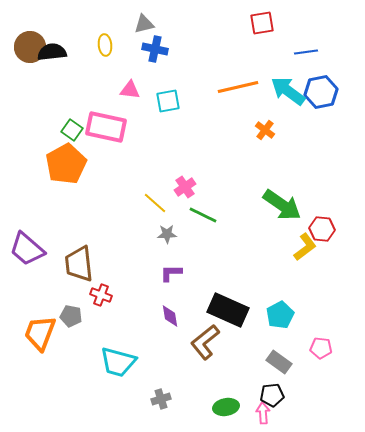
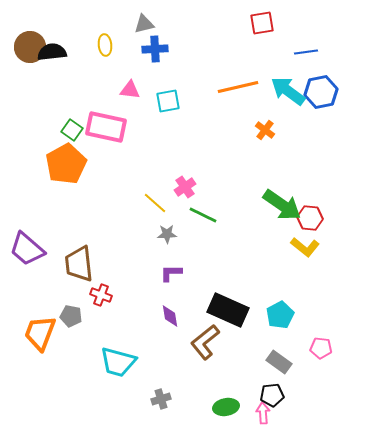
blue cross: rotated 15 degrees counterclockwise
red hexagon: moved 12 px left, 11 px up
yellow L-shape: rotated 76 degrees clockwise
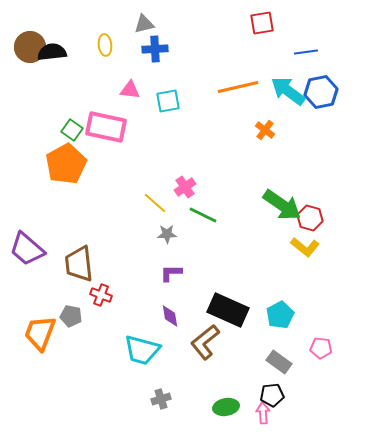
red hexagon: rotated 10 degrees clockwise
cyan trapezoid: moved 24 px right, 12 px up
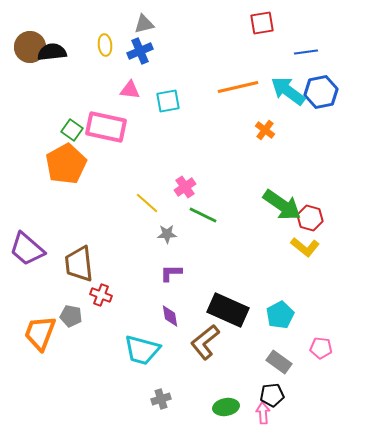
blue cross: moved 15 px left, 2 px down; rotated 20 degrees counterclockwise
yellow line: moved 8 px left
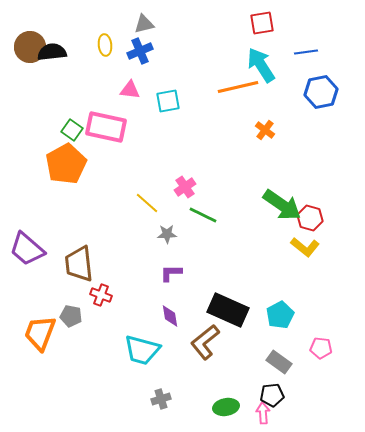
cyan arrow: moved 27 px left, 26 px up; rotated 21 degrees clockwise
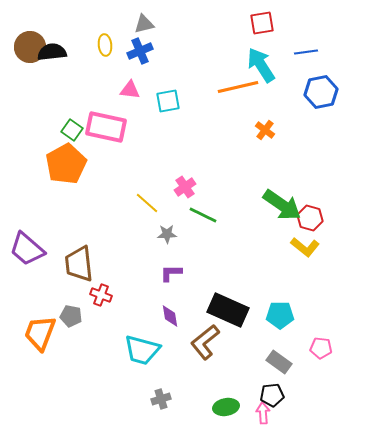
cyan pentagon: rotated 28 degrees clockwise
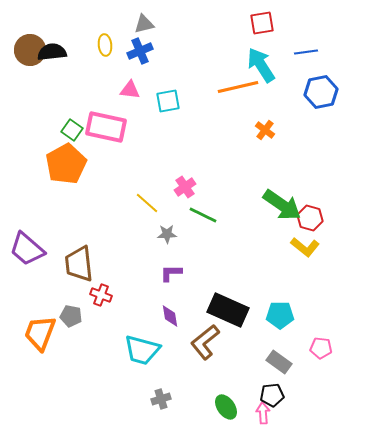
brown circle: moved 3 px down
green ellipse: rotated 65 degrees clockwise
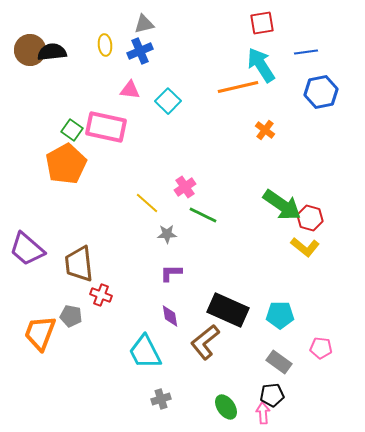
cyan square: rotated 35 degrees counterclockwise
cyan trapezoid: moved 3 px right, 2 px down; rotated 48 degrees clockwise
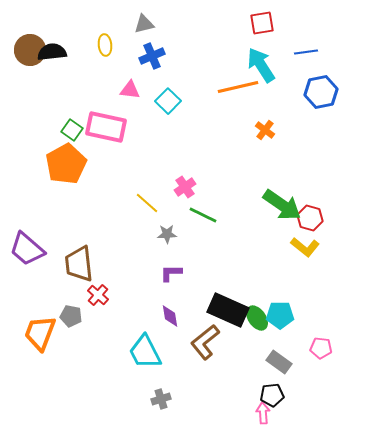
blue cross: moved 12 px right, 5 px down
red cross: moved 3 px left; rotated 20 degrees clockwise
green ellipse: moved 31 px right, 89 px up
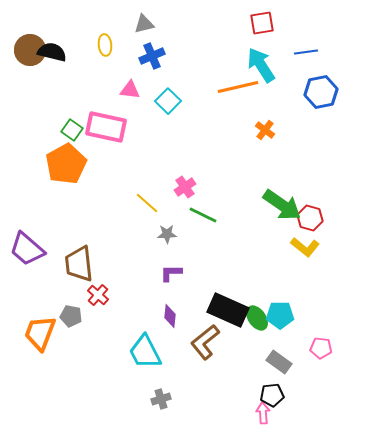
black semicircle: rotated 20 degrees clockwise
purple diamond: rotated 15 degrees clockwise
